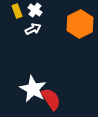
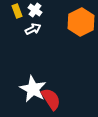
orange hexagon: moved 1 px right, 2 px up
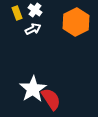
yellow rectangle: moved 2 px down
orange hexagon: moved 5 px left
white star: rotated 12 degrees clockwise
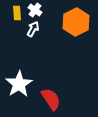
yellow rectangle: rotated 16 degrees clockwise
white arrow: rotated 35 degrees counterclockwise
white star: moved 14 px left, 5 px up
